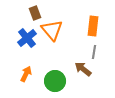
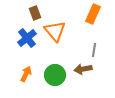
orange rectangle: moved 12 px up; rotated 18 degrees clockwise
orange triangle: moved 3 px right, 1 px down
gray line: moved 2 px up
brown arrow: rotated 48 degrees counterclockwise
green circle: moved 6 px up
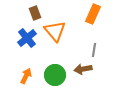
orange arrow: moved 2 px down
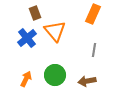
brown arrow: moved 4 px right, 12 px down
orange arrow: moved 3 px down
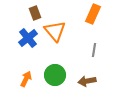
blue cross: moved 1 px right
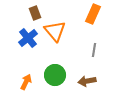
orange arrow: moved 3 px down
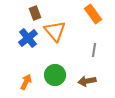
orange rectangle: rotated 60 degrees counterclockwise
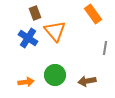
blue cross: rotated 18 degrees counterclockwise
gray line: moved 11 px right, 2 px up
orange arrow: rotated 56 degrees clockwise
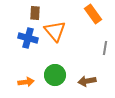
brown rectangle: rotated 24 degrees clockwise
blue cross: rotated 18 degrees counterclockwise
